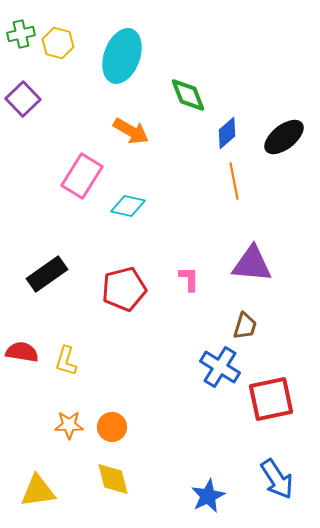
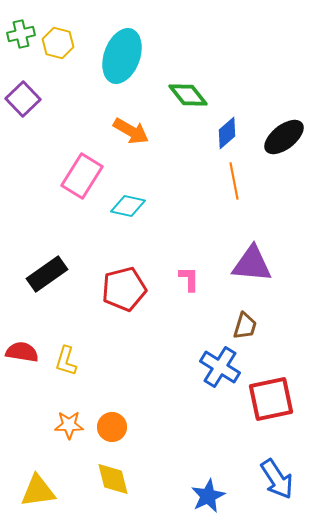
green diamond: rotated 18 degrees counterclockwise
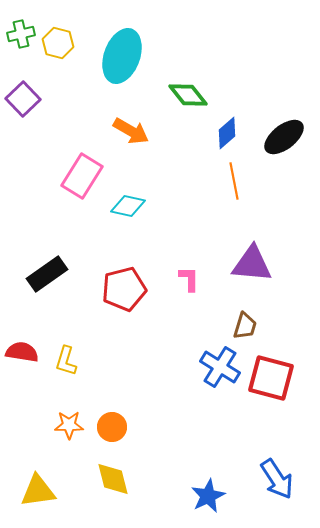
red square: moved 21 px up; rotated 27 degrees clockwise
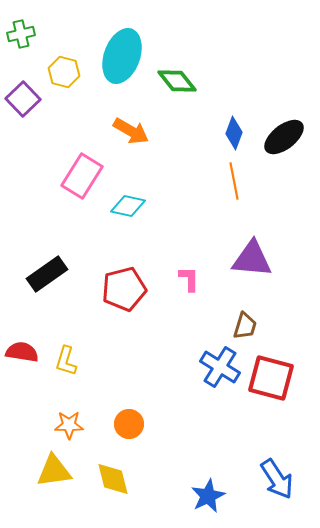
yellow hexagon: moved 6 px right, 29 px down
green diamond: moved 11 px left, 14 px up
blue diamond: moved 7 px right; rotated 28 degrees counterclockwise
purple triangle: moved 5 px up
orange circle: moved 17 px right, 3 px up
yellow triangle: moved 16 px right, 20 px up
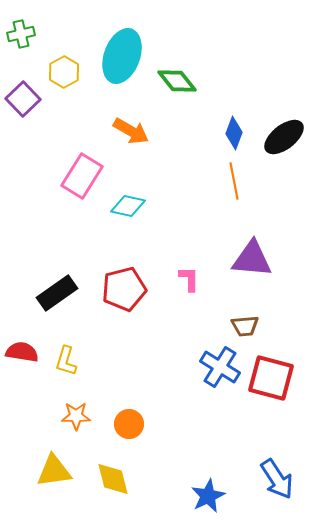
yellow hexagon: rotated 16 degrees clockwise
black rectangle: moved 10 px right, 19 px down
brown trapezoid: rotated 68 degrees clockwise
orange star: moved 7 px right, 9 px up
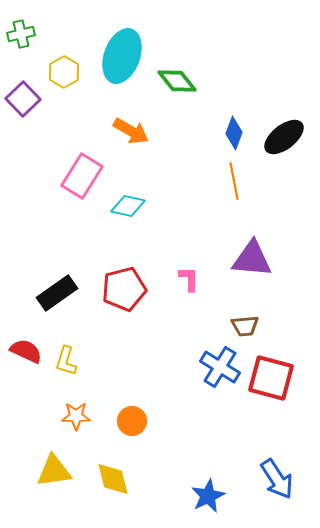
red semicircle: moved 4 px right, 1 px up; rotated 16 degrees clockwise
orange circle: moved 3 px right, 3 px up
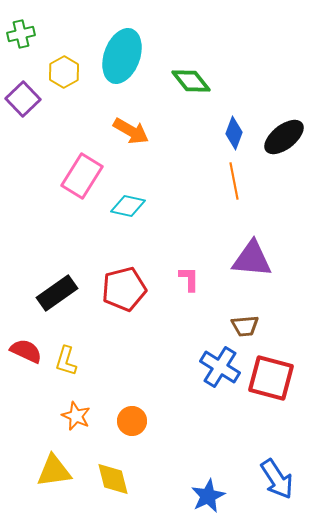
green diamond: moved 14 px right
orange star: rotated 24 degrees clockwise
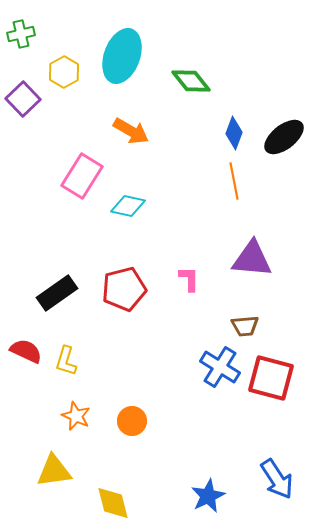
yellow diamond: moved 24 px down
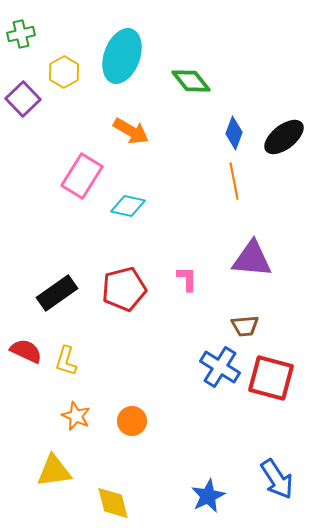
pink L-shape: moved 2 px left
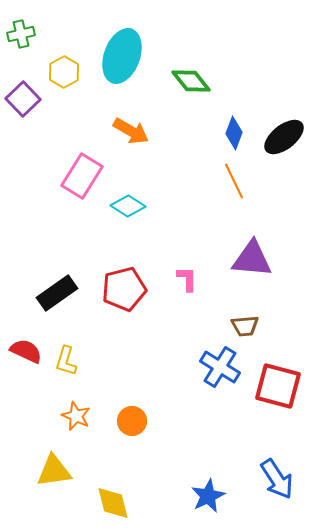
orange line: rotated 15 degrees counterclockwise
cyan diamond: rotated 20 degrees clockwise
red square: moved 7 px right, 8 px down
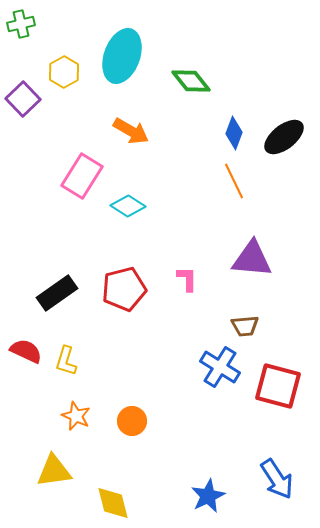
green cross: moved 10 px up
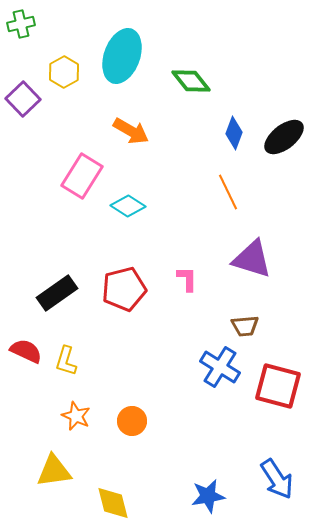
orange line: moved 6 px left, 11 px down
purple triangle: rotated 12 degrees clockwise
blue star: rotated 16 degrees clockwise
